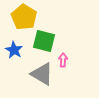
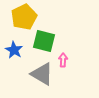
yellow pentagon: rotated 15 degrees clockwise
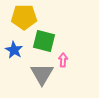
yellow pentagon: rotated 25 degrees clockwise
gray triangle: rotated 30 degrees clockwise
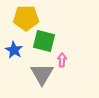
yellow pentagon: moved 2 px right, 1 px down
pink arrow: moved 1 px left
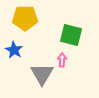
yellow pentagon: moved 1 px left
green square: moved 27 px right, 6 px up
